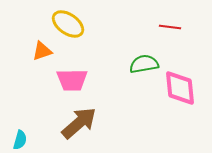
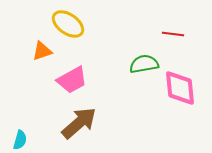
red line: moved 3 px right, 7 px down
pink trapezoid: rotated 28 degrees counterclockwise
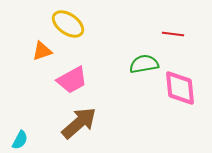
cyan semicircle: rotated 12 degrees clockwise
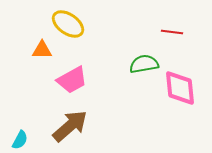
red line: moved 1 px left, 2 px up
orange triangle: moved 1 px up; rotated 20 degrees clockwise
brown arrow: moved 9 px left, 3 px down
